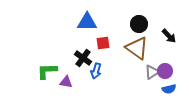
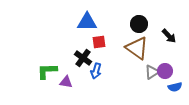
red square: moved 4 px left, 1 px up
blue semicircle: moved 6 px right, 2 px up
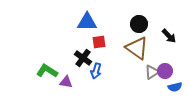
green L-shape: rotated 35 degrees clockwise
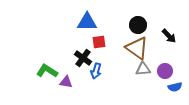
black circle: moved 1 px left, 1 px down
gray triangle: moved 9 px left, 3 px up; rotated 28 degrees clockwise
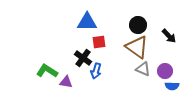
brown triangle: moved 1 px up
gray triangle: rotated 28 degrees clockwise
blue semicircle: moved 3 px left, 1 px up; rotated 16 degrees clockwise
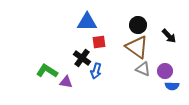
black cross: moved 1 px left
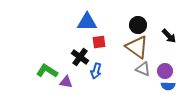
black cross: moved 2 px left, 1 px up
blue semicircle: moved 4 px left
